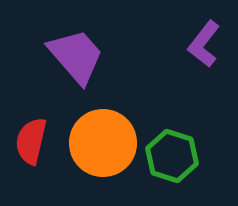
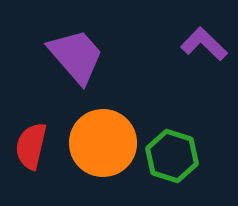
purple L-shape: rotated 96 degrees clockwise
red semicircle: moved 5 px down
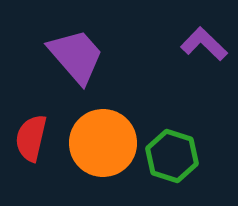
red semicircle: moved 8 px up
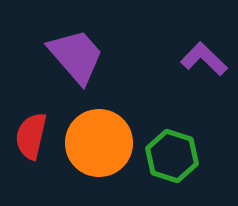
purple L-shape: moved 15 px down
red semicircle: moved 2 px up
orange circle: moved 4 px left
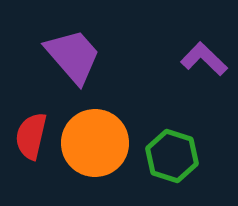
purple trapezoid: moved 3 px left
orange circle: moved 4 px left
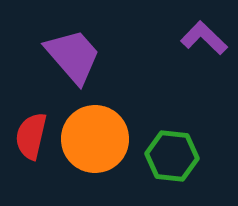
purple L-shape: moved 21 px up
orange circle: moved 4 px up
green hexagon: rotated 12 degrees counterclockwise
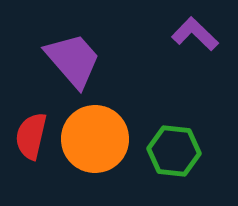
purple L-shape: moved 9 px left, 4 px up
purple trapezoid: moved 4 px down
green hexagon: moved 2 px right, 5 px up
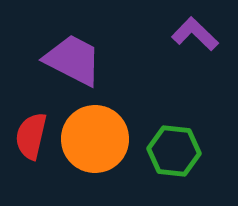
purple trapezoid: rotated 22 degrees counterclockwise
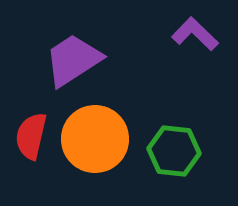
purple trapezoid: rotated 60 degrees counterclockwise
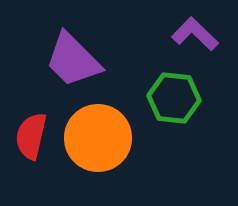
purple trapezoid: rotated 102 degrees counterclockwise
orange circle: moved 3 px right, 1 px up
green hexagon: moved 53 px up
